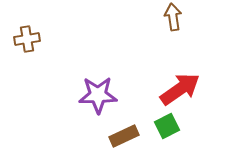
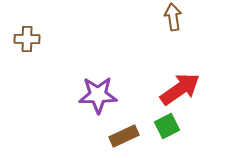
brown cross: rotated 10 degrees clockwise
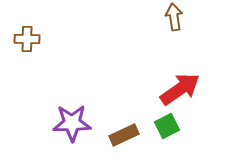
brown arrow: moved 1 px right
purple star: moved 26 px left, 28 px down
brown rectangle: moved 1 px up
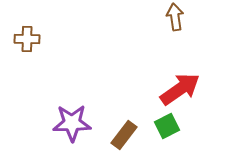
brown arrow: moved 1 px right
brown rectangle: rotated 28 degrees counterclockwise
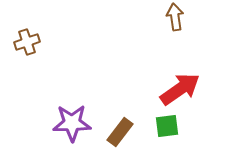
brown cross: moved 3 px down; rotated 20 degrees counterclockwise
green square: rotated 20 degrees clockwise
brown rectangle: moved 4 px left, 3 px up
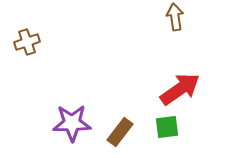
green square: moved 1 px down
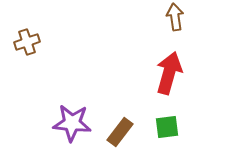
red arrow: moved 11 px left, 16 px up; rotated 39 degrees counterclockwise
purple star: rotated 6 degrees clockwise
